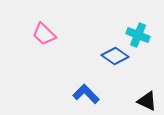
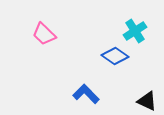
cyan cross: moved 3 px left, 4 px up; rotated 35 degrees clockwise
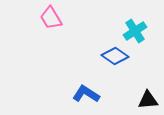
pink trapezoid: moved 7 px right, 16 px up; rotated 15 degrees clockwise
blue L-shape: rotated 12 degrees counterclockwise
black triangle: moved 1 px right, 1 px up; rotated 30 degrees counterclockwise
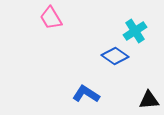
black triangle: moved 1 px right
